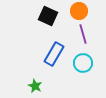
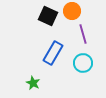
orange circle: moved 7 px left
blue rectangle: moved 1 px left, 1 px up
green star: moved 2 px left, 3 px up
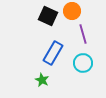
green star: moved 9 px right, 3 px up
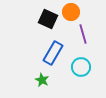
orange circle: moved 1 px left, 1 px down
black square: moved 3 px down
cyan circle: moved 2 px left, 4 px down
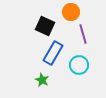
black square: moved 3 px left, 7 px down
cyan circle: moved 2 px left, 2 px up
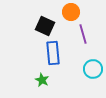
blue rectangle: rotated 35 degrees counterclockwise
cyan circle: moved 14 px right, 4 px down
